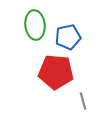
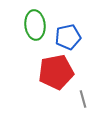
red pentagon: rotated 16 degrees counterclockwise
gray line: moved 2 px up
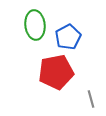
blue pentagon: rotated 15 degrees counterclockwise
gray line: moved 8 px right
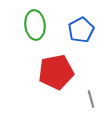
blue pentagon: moved 13 px right, 7 px up
